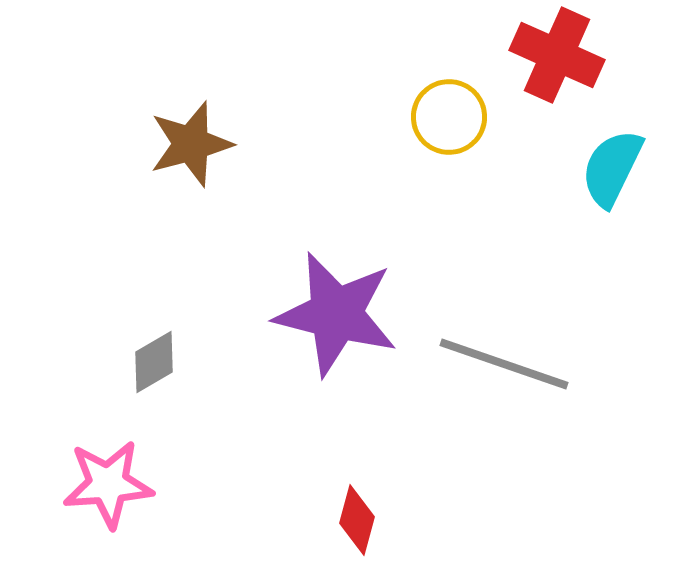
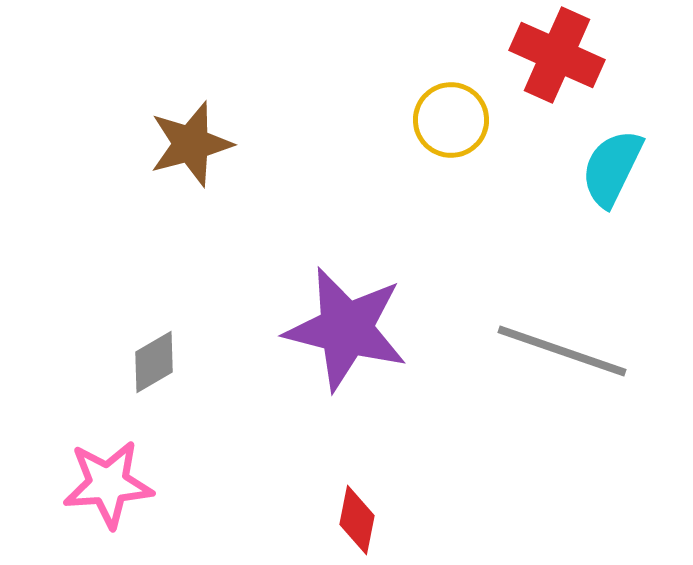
yellow circle: moved 2 px right, 3 px down
purple star: moved 10 px right, 15 px down
gray line: moved 58 px right, 13 px up
red diamond: rotated 4 degrees counterclockwise
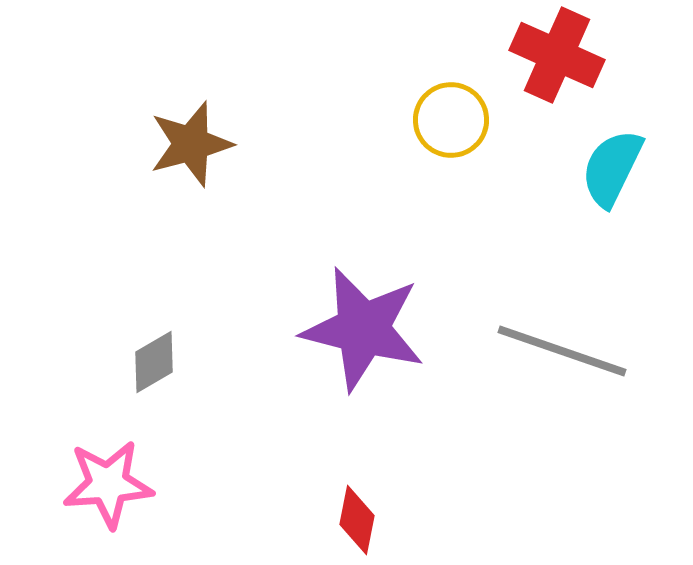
purple star: moved 17 px right
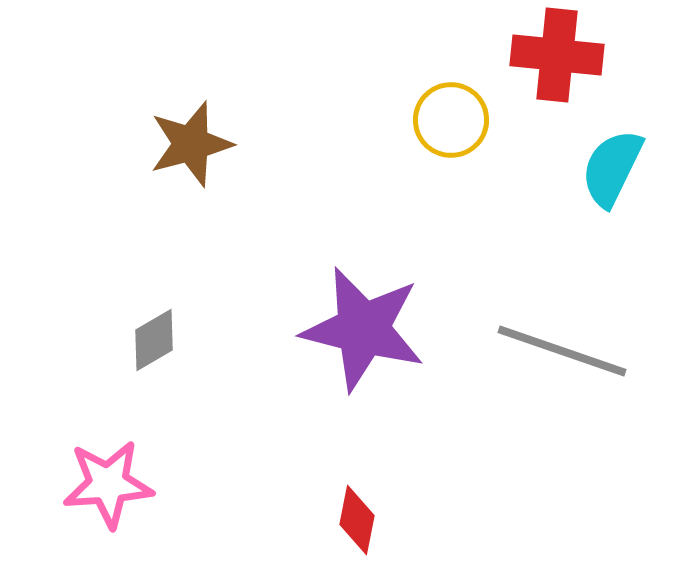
red cross: rotated 18 degrees counterclockwise
gray diamond: moved 22 px up
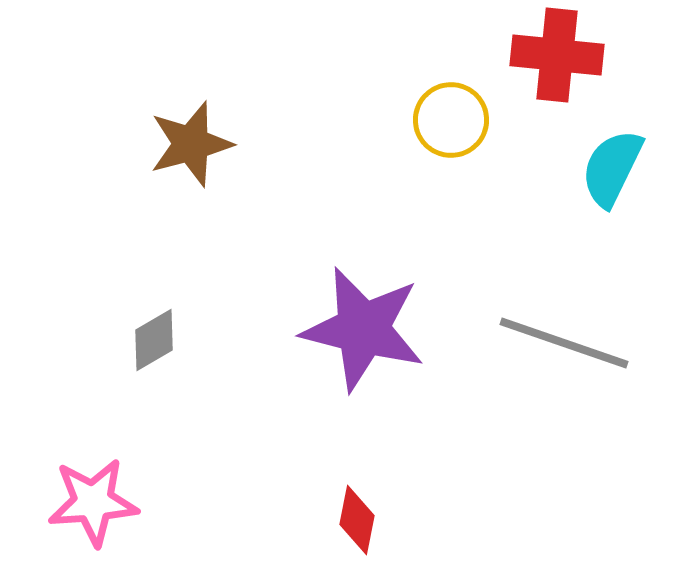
gray line: moved 2 px right, 8 px up
pink star: moved 15 px left, 18 px down
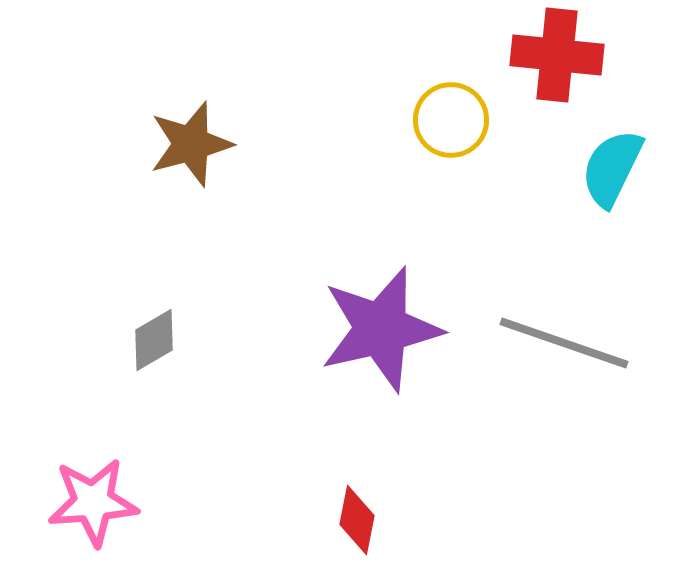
purple star: moved 18 px right; rotated 27 degrees counterclockwise
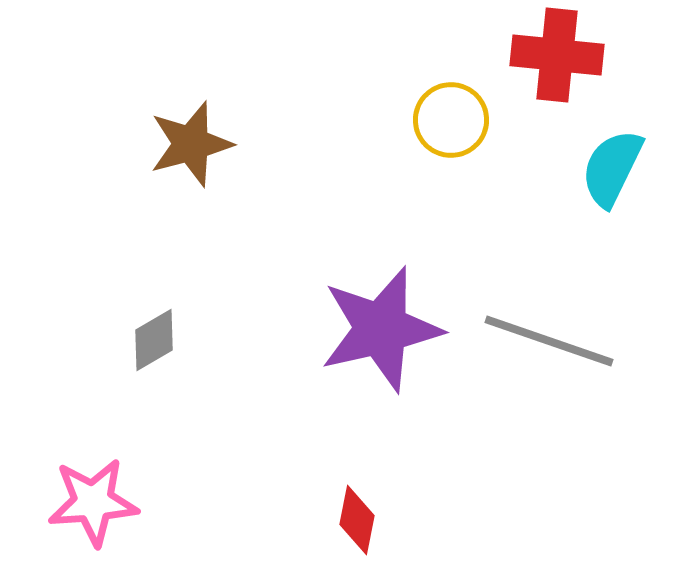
gray line: moved 15 px left, 2 px up
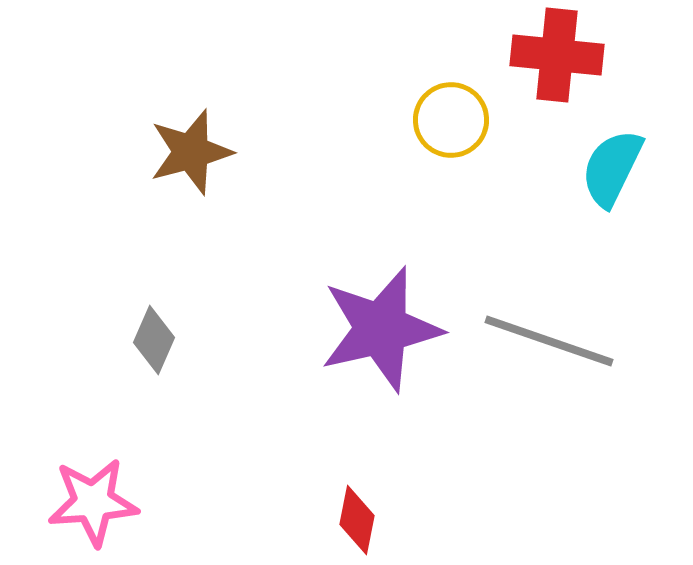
brown star: moved 8 px down
gray diamond: rotated 36 degrees counterclockwise
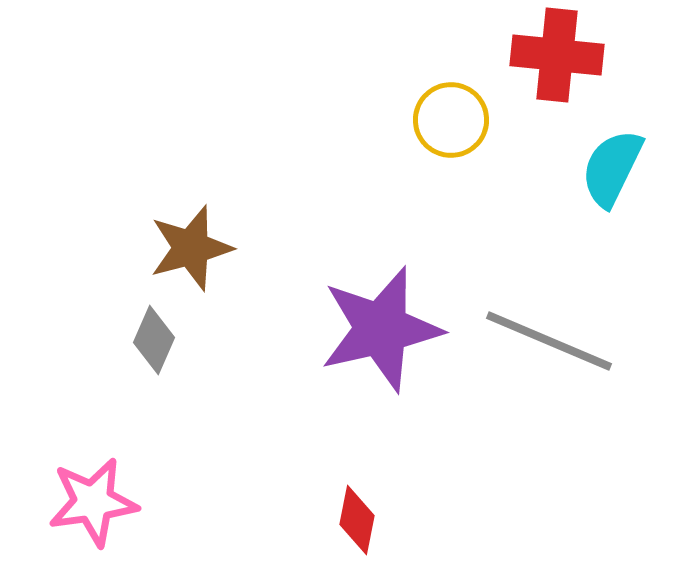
brown star: moved 96 px down
gray line: rotated 4 degrees clockwise
pink star: rotated 4 degrees counterclockwise
